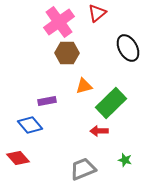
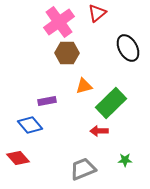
green star: rotated 16 degrees counterclockwise
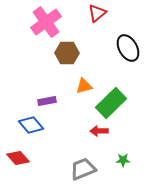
pink cross: moved 13 px left
blue diamond: moved 1 px right
green star: moved 2 px left
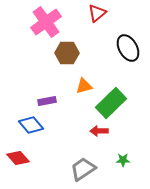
gray trapezoid: rotated 12 degrees counterclockwise
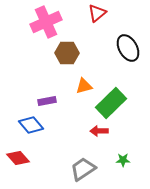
pink cross: rotated 12 degrees clockwise
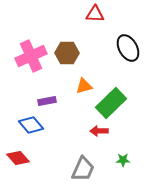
red triangle: moved 2 px left, 1 px down; rotated 42 degrees clockwise
pink cross: moved 15 px left, 34 px down
gray trapezoid: rotated 148 degrees clockwise
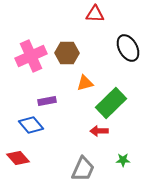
orange triangle: moved 1 px right, 3 px up
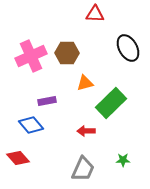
red arrow: moved 13 px left
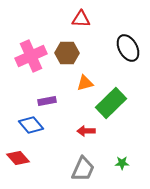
red triangle: moved 14 px left, 5 px down
green star: moved 1 px left, 3 px down
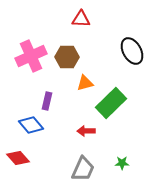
black ellipse: moved 4 px right, 3 px down
brown hexagon: moved 4 px down
purple rectangle: rotated 66 degrees counterclockwise
